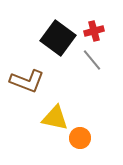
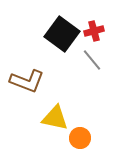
black square: moved 4 px right, 4 px up
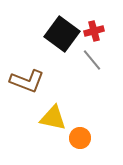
yellow triangle: moved 2 px left
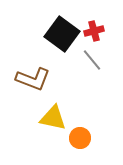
brown L-shape: moved 6 px right, 2 px up
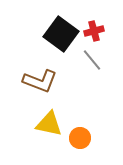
black square: moved 1 px left
brown L-shape: moved 7 px right, 2 px down
yellow triangle: moved 4 px left, 6 px down
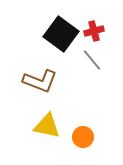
yellow triangle: moved 2 px left, 2 px down
orange circle: moved 3 px right, 1 px up
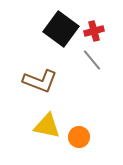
black square: moved 5 px up
orange circle: moved 4 px left
